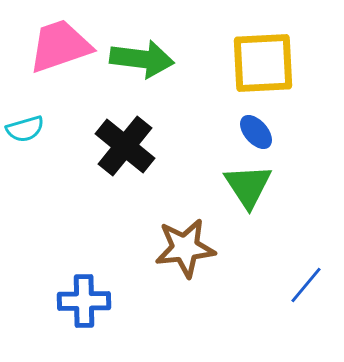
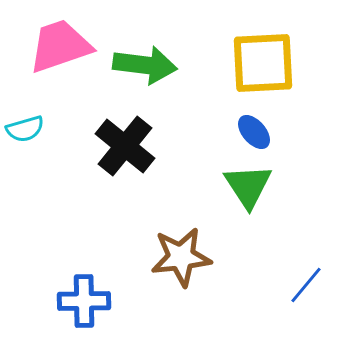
green arrow: moved 3 px right, 6 px down
blue ellipse: moved 2 px left
brown star: moved 4 px left, 9 px down
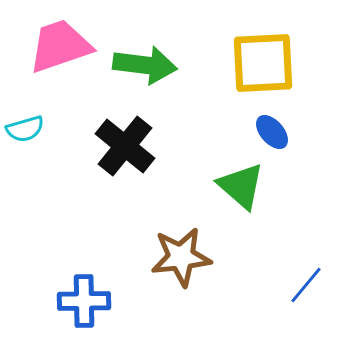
blue ellipse: moved 18 px right
green triangle: moved 7 px left; rotated 16 degrees counterclockwise
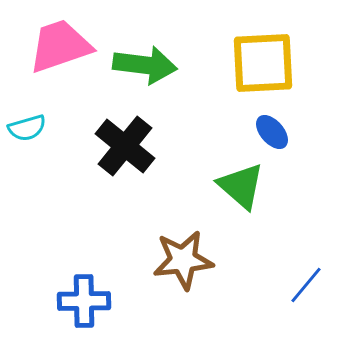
cyan semicircle: moved 2 px right, 1 px up
brown star: moved 2 px right, 3 px down
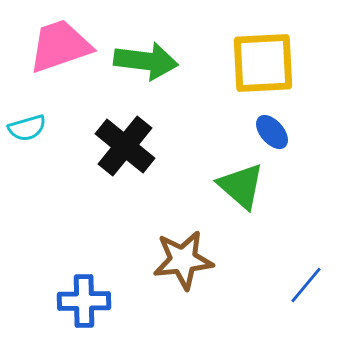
green arrow: moved 1 px right, 4 px up
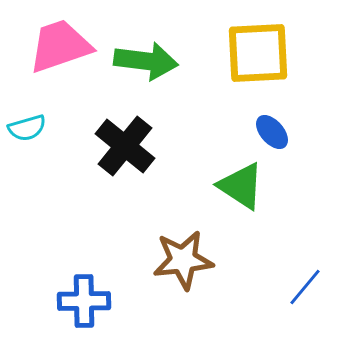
yellow square: moved 5 px left, 10 px up
green triangle: rotated 8 degrees counterclockwise
blue line: moved 1 px left, 2 px down
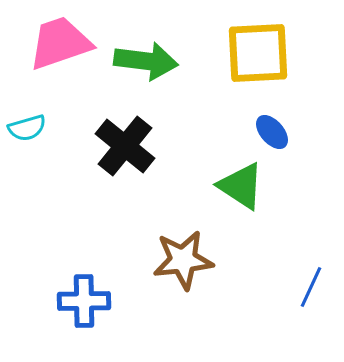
pink trapezoid: moved 3 px up
blue line: moved 6 px right; rotated 15 degrees counterclockwise
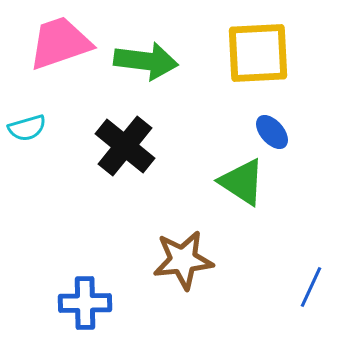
green triangle: moved 1 px right, 4 px up
blue cross: moved 1 px right, 2 px down
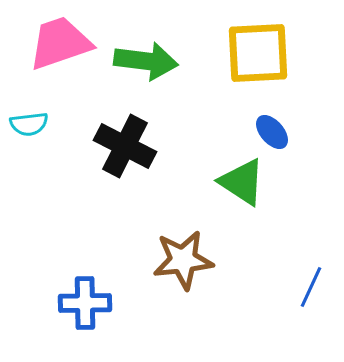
cyan semicircle: moved 2 px right, 4 px up; rotated 9 degrees clockwise
black cross: rotated 12 degrees counterclockwise
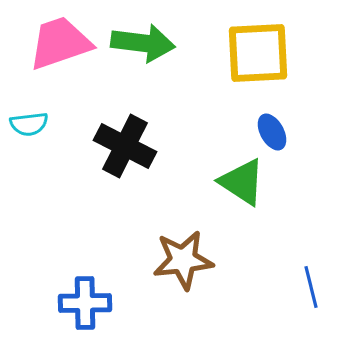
green arrow: moved 3 px left, 18 px up
blue ellipse: rotated 12 degrees clockwise
blue line: rotated 39 degrees counterclockwise
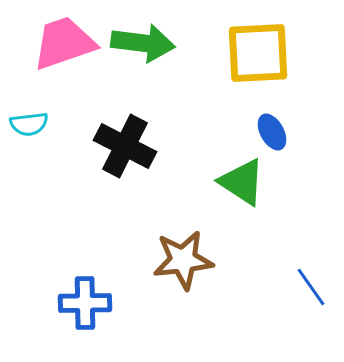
pink trapezoid: moved 4 px right
blue line: rotated 21 degrees counterclockwise
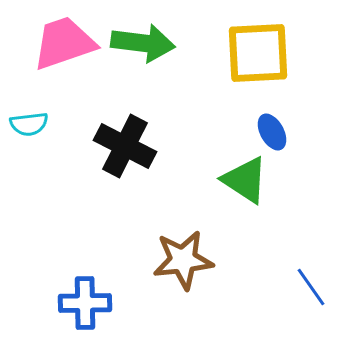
green triangle: moved 3 px right, 2 px up
